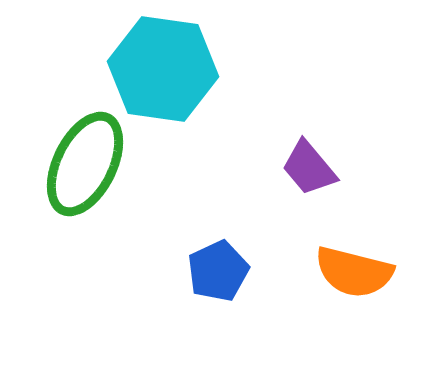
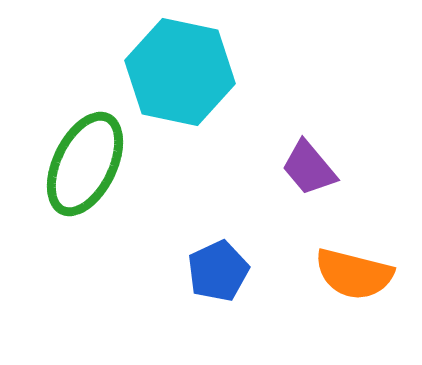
cyan hexagon: moved 17 px right, 3 px down; rotated 4 degrees clockwise
orange semicircle: moved 2 px down
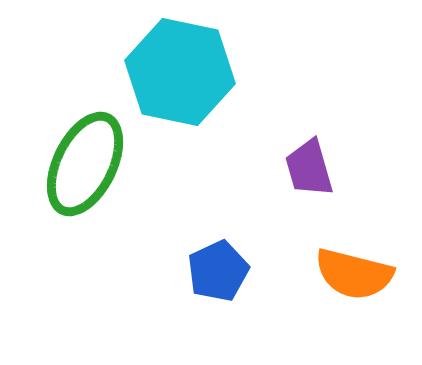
purple trapezoid: rotated 24 degrees clockwise
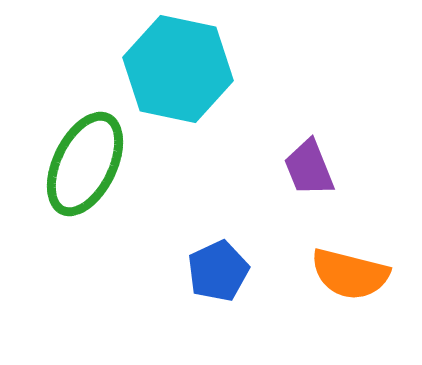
cyan hexagon: moved 2 px left, 3 px up
purple trapezoid: rotated 6 degrees counterclockwise
orange semicircle: moved 4 px left
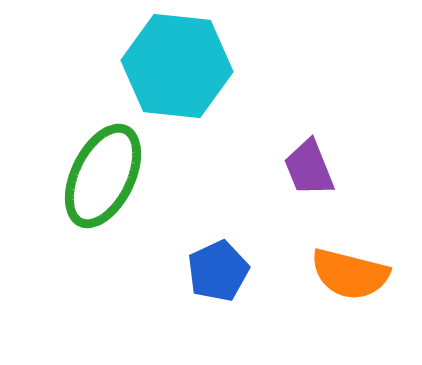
cyan hexagon: moved 1 px left, 3 px up; rotated 6 degrees counterclockwise
green ellipse: moved 18 px right, 12 px down
